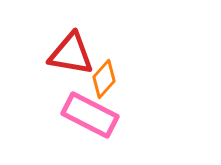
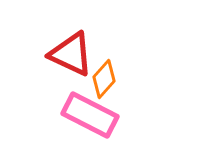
red triangle: rotated 15 degrees clockwise
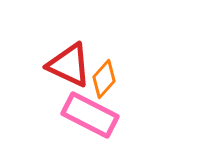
red triangle: moved 2 px left, 11 px down
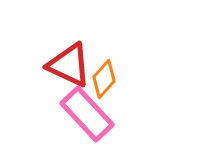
pink rectangle: moved 3 px left, 1 px up; rotated 20 degrees clockwise
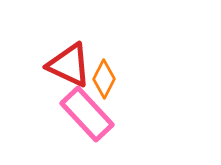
orange diamond: rotated 15 degrees counterclockwise
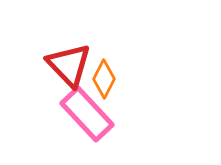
red triangle: rotated 21 degrees clockwise
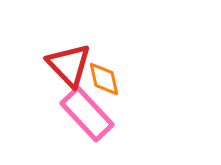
orange diamond: rotated 39 degrees counterclockwise
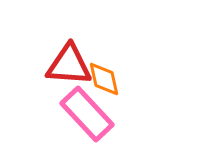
red triangle: rotated 42 degrees counterclockwise
